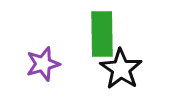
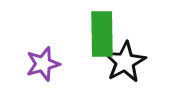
black star: moved 4 px right, 7 px up; rotated 9 degrees clockwise
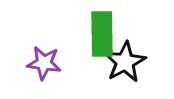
purple star: moved 1 px right, 1 px up; rotated 24 degrees clockwise
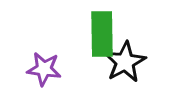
purple star: moved 6 px down
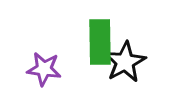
green rectangle: moved 2 px left, 8 px down
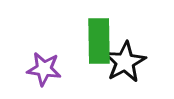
green rectangle: moved 1 px left, 1 px up
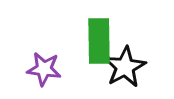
black star: moved 5 px down
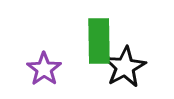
purple star: rotated 28 degrees clockwise
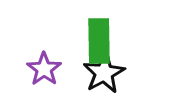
black star: moved 21 px left, 6 px down
